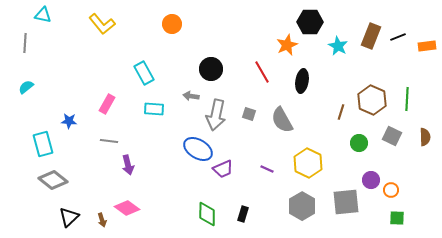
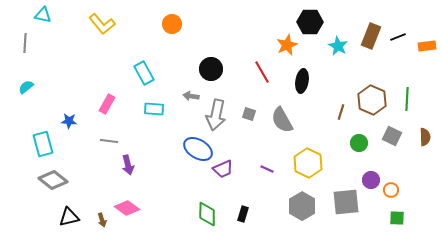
black triangle at (69, 217): rotated 30 degrees clockwise
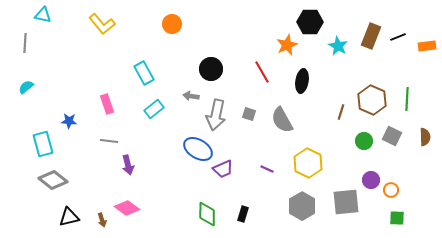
pink rectangle at (107, 104): rotated 48 degrees counterclockwise
cyan rectangle at (154, 109): rotated 42 degrees counterclockwise
green circle at (359, 143): moved 5 px right, 2 px up
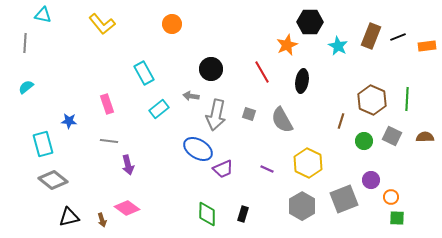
cyan rectangle at (154, 109): moved 5 px right
brown line at (341, 112): moved 9 px down
brown semicircle at (425, 137): rotated 90 degrees counterclockwise
orange circle at (391, 190): moved 7 px down
gray square at (346, 202): moved 2 px left, 3 px up; rotated 16 degrees counterclockwise
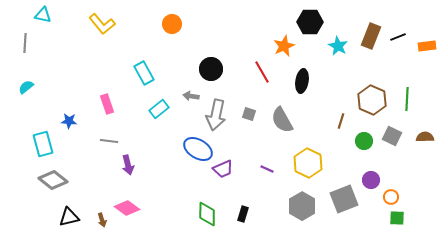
orange star at (287, 45): moved 3 px left, 1 px down
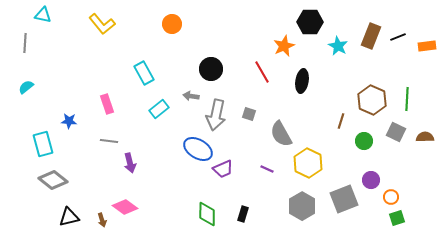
gray semicircle at (282, 120): moved 1 px left, 14 px down
gray square at (392, 136): moved 4 px right, 4 px up
purple arrow at (128, 165): moved 2 px right, 2 px up
pink diamond at (127, 208): moved 2 px left, 1 px up
green square at (397, 218): rotated 21 degrees counterclockwise
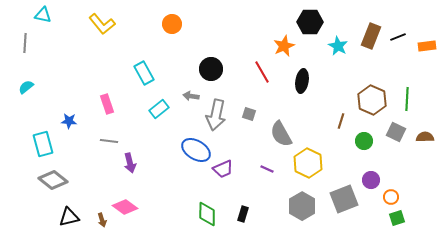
blue ellipse at (198, 149): moved 2 px left, 1 px down
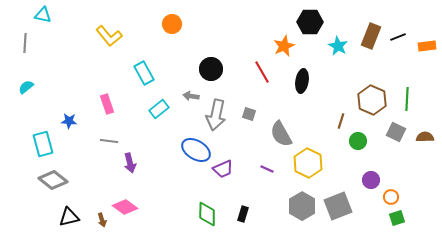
yellow L-shape at (102, 24): moved 7 px right, 12 px down
green circle at (364, 141): moved 6 px left
gray square at (344, 199): moved 6 px left, 7 px down
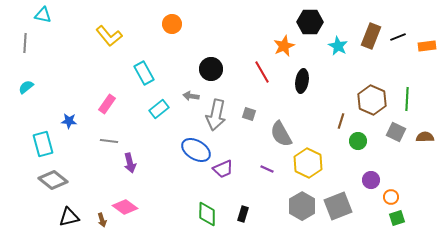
pink rectangle at (107, 104): rotated 54 degrees clockwise
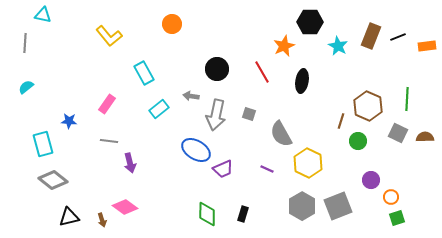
black circle at (211, 69): moved 6 px right
brown hexagon at (372, 100): moved 4 px left, 6 px down
gray square at (396, 132): moved 2 px right, 1 px down
